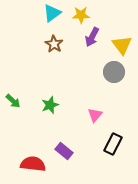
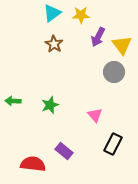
purple arrow: moved 6 px right
green arrow: rotated 140 degrees clockwise
pink triangle: rotated 21 degrees counterclockwise
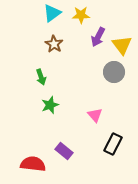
green arrow: moved 28 px right, 24 px up; rotated 112 degrees counterclockwise
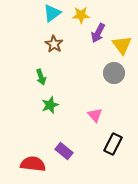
purple arrow: moved 4 px up
gray circle: moved 1 px down
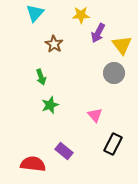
cyan triangle: moved 17 px left; rotated 12 degrees counterclockwise
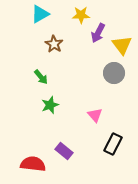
cyan triangle: moved 5 px right, 1 px down; rotated 18 degrees clockwise
green arrow: rotated 21 degrees counterclockwise
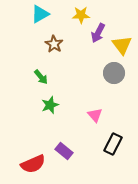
red semicircle: rotated 150 degrees clockwise
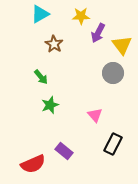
yellow star: moved 1 px down
gray circle: moved 1 px left
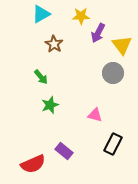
cyan triangle: moved 1 px right
pink triangle: rotated 35 degrees counterclockwise
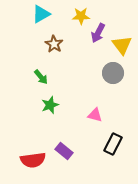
red semicircle: moved 4 px up; rotated 15 degrees clockwise
